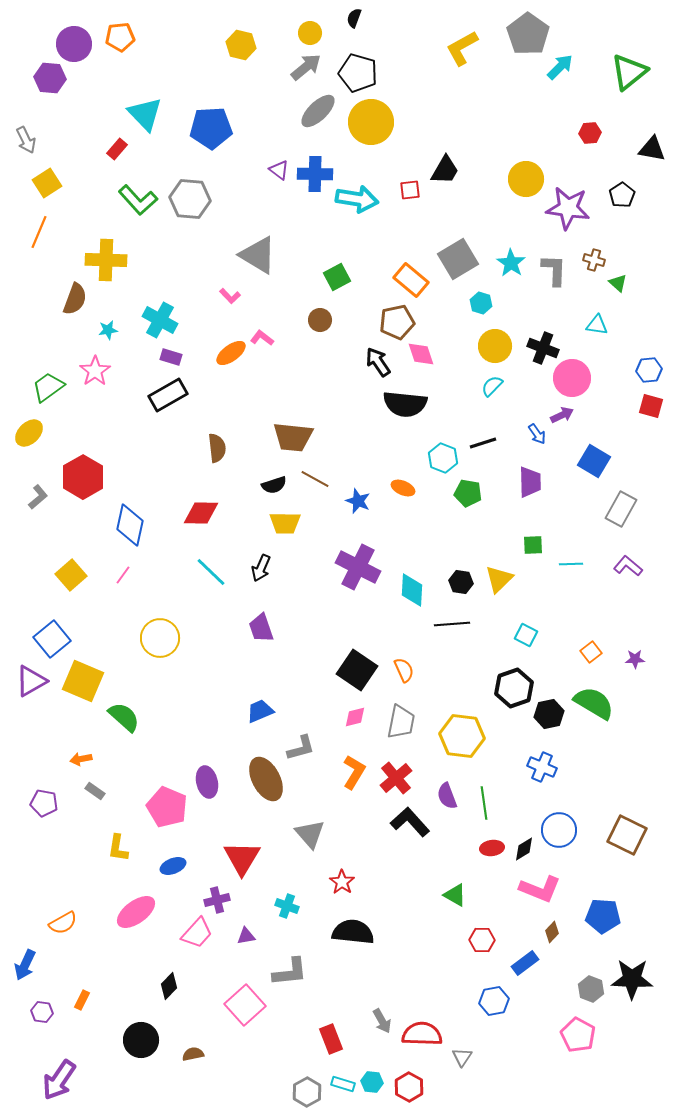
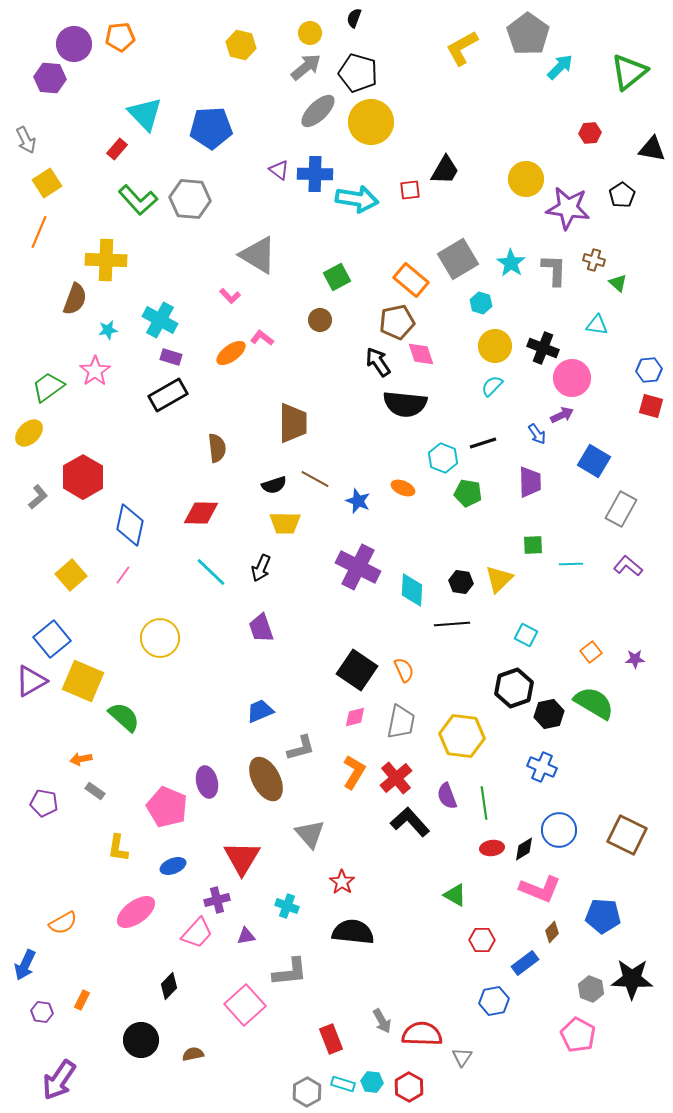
brown trapezoid at (293, 437): moved 14 px up; rotated 96 degrees counterclockwise
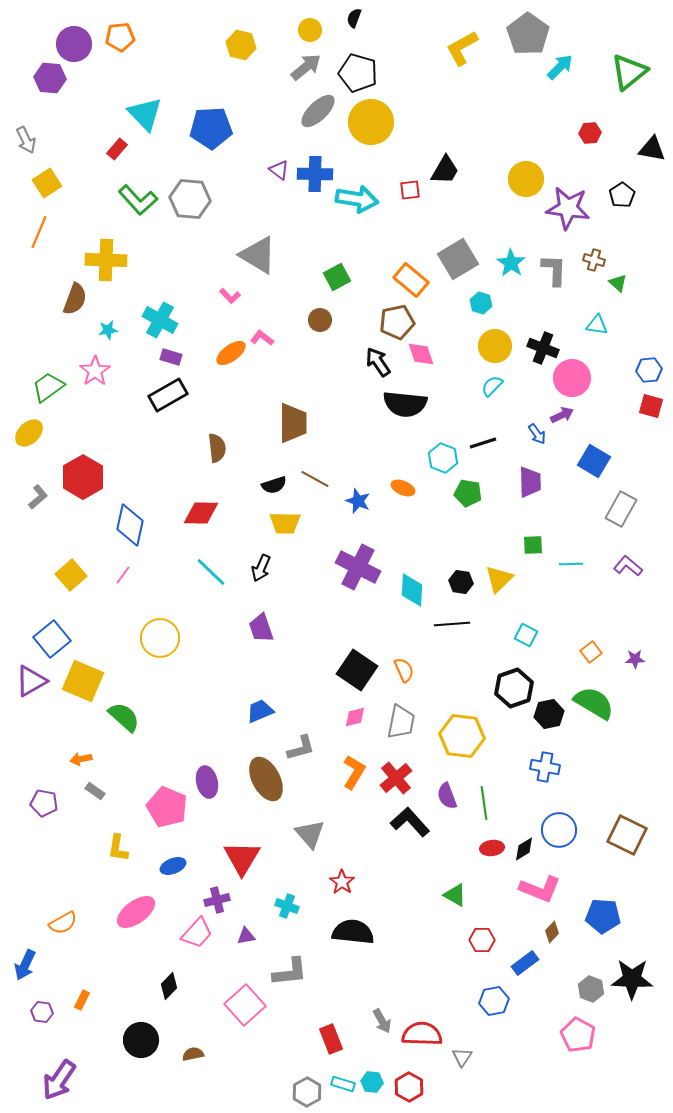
yellow circle at (310, 33): moved 3 px up
blue cross at (542, 767): moved 3 px right; rotated 12 degrees counterclockwise
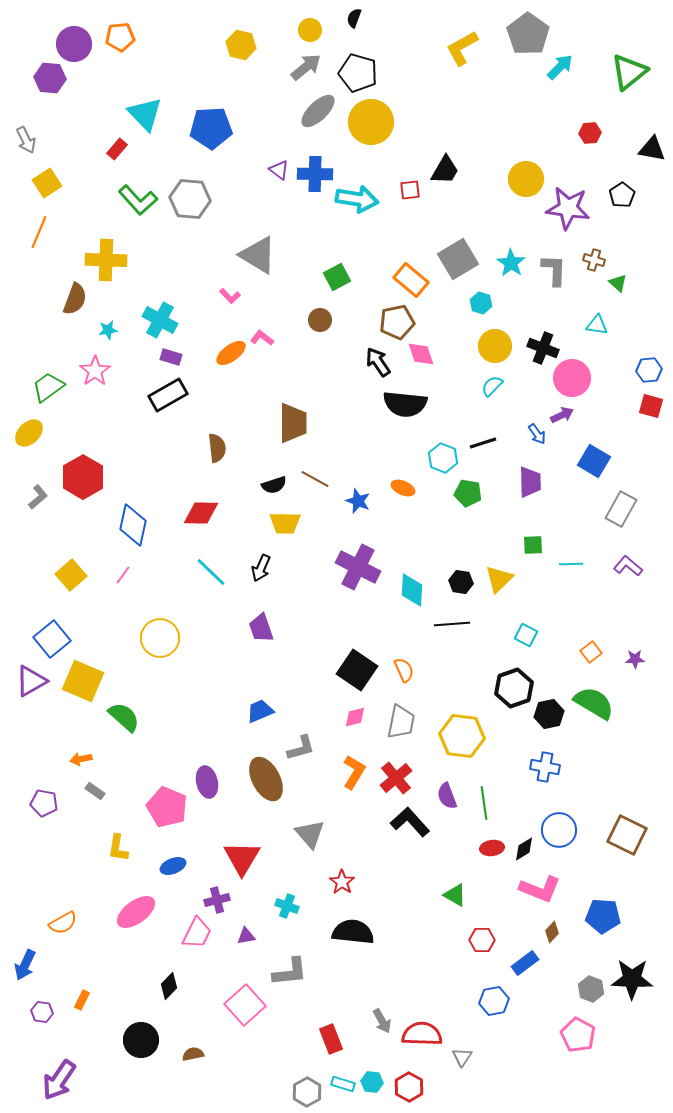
blue diamond at (130, 525): moved 3 px right
pink trapezoid at (197, 933): rotated 16 degrees counterclockwise
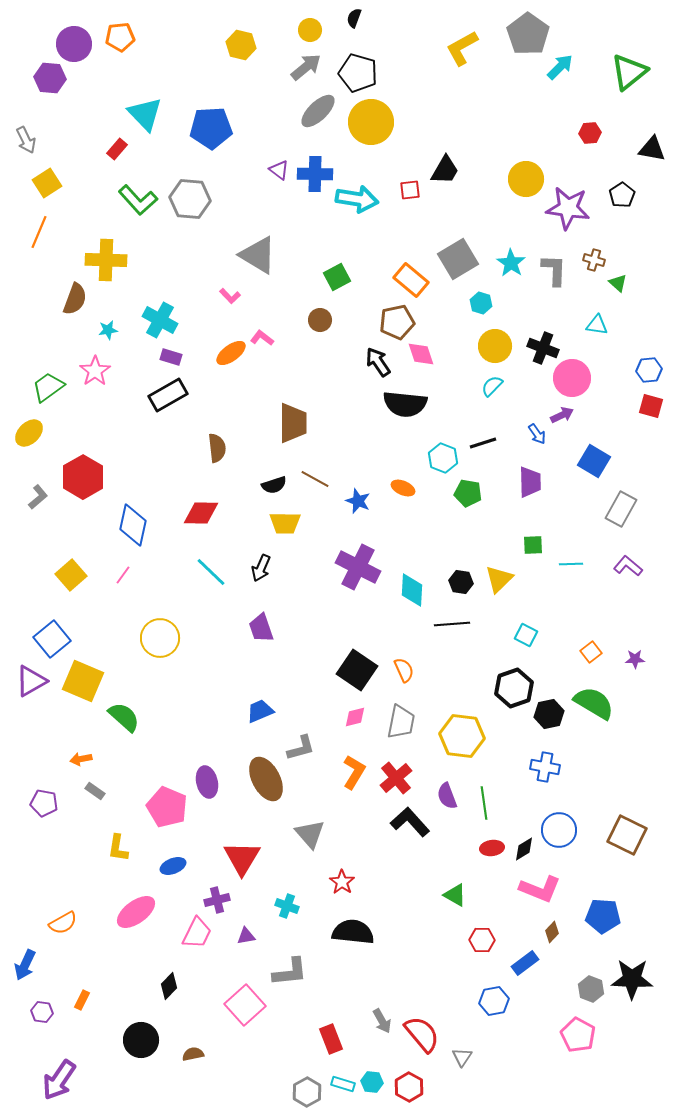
red semicircle at (422, 1034): rotated 48 degrees clockwise
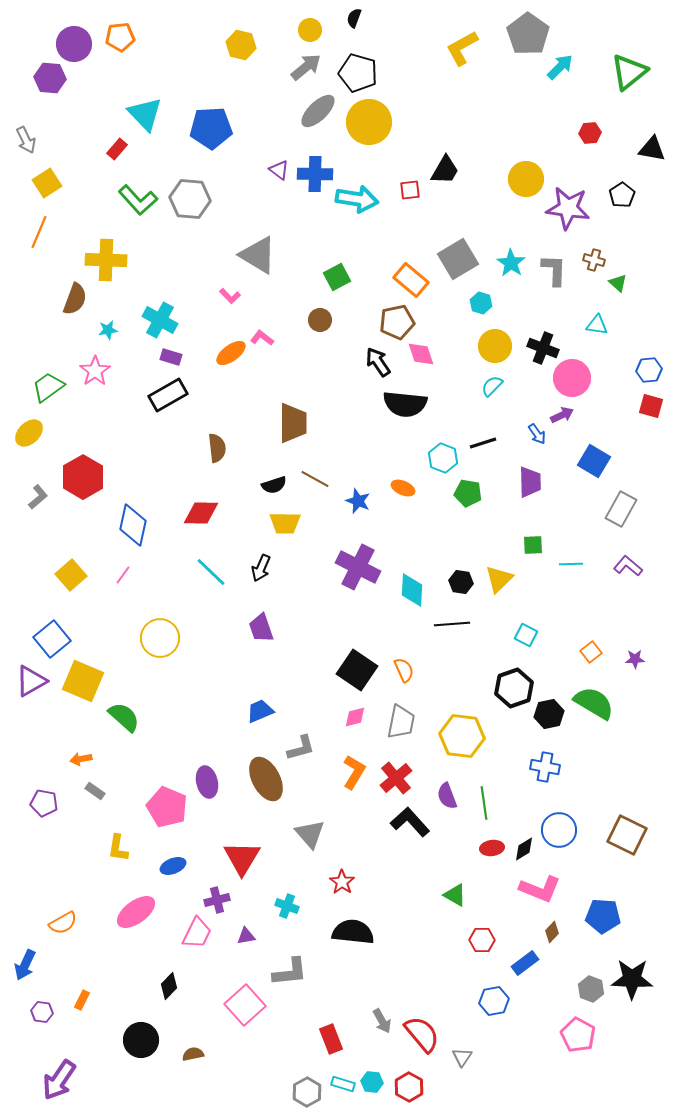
yellow circle at (371, 122): moved 2 px left
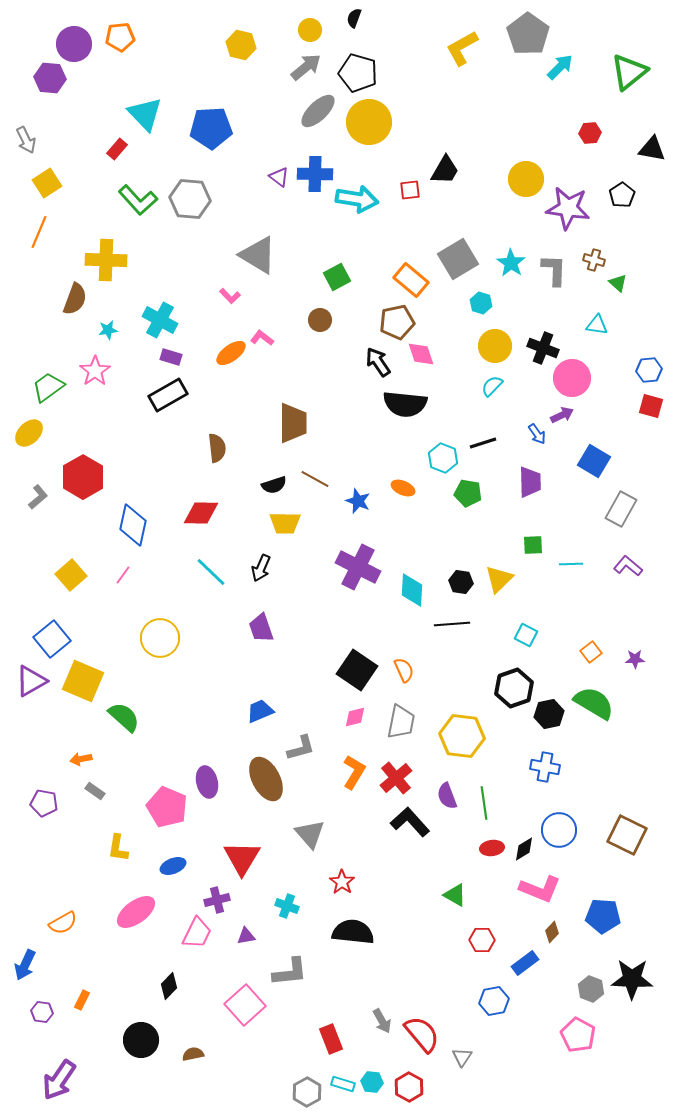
purple triangle at (279, 170): moved 7 px down
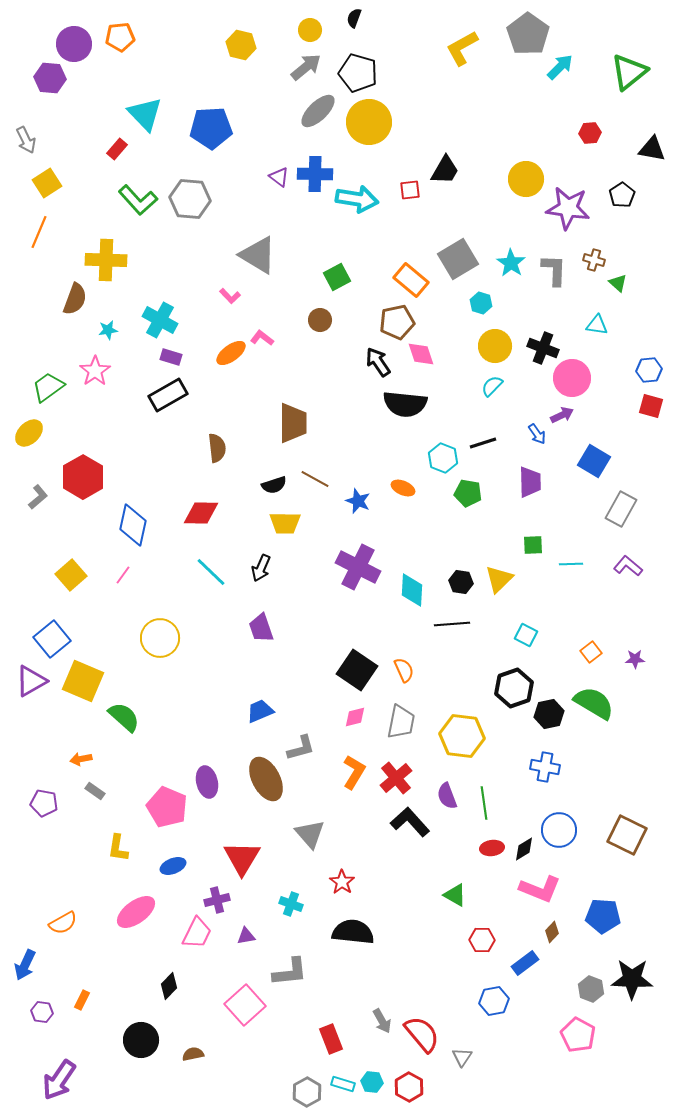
cyan cross at (287, 906): moved 4 px right, 2 px up
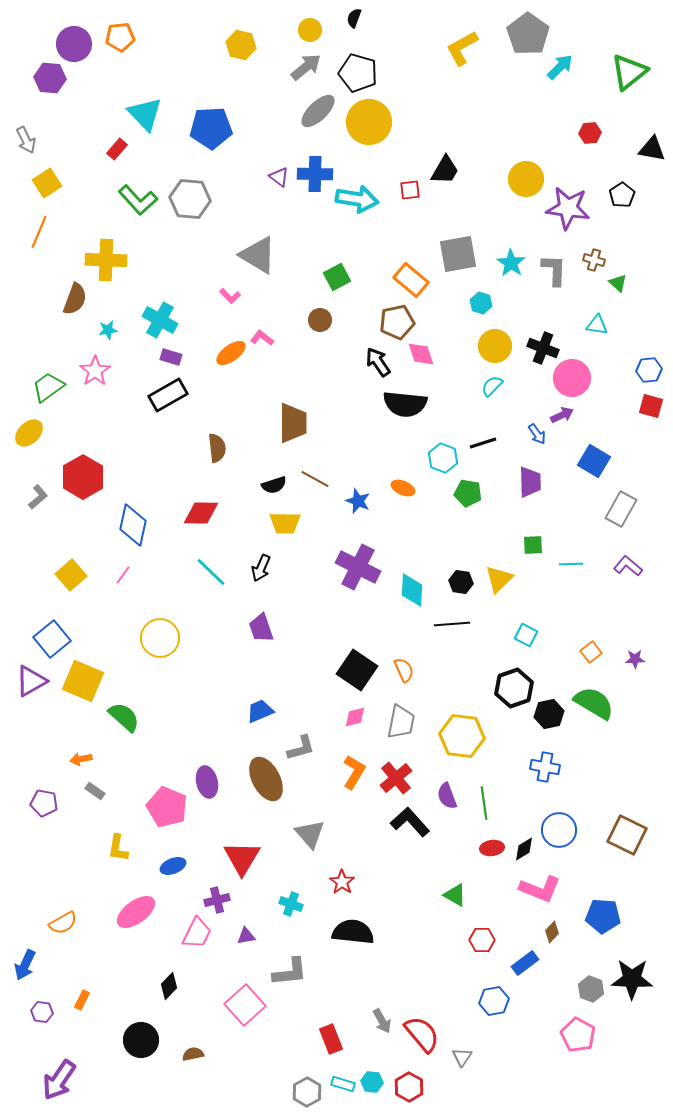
gray square at (458, 259): moved 5 px up; rotated 21 degrees clockwise
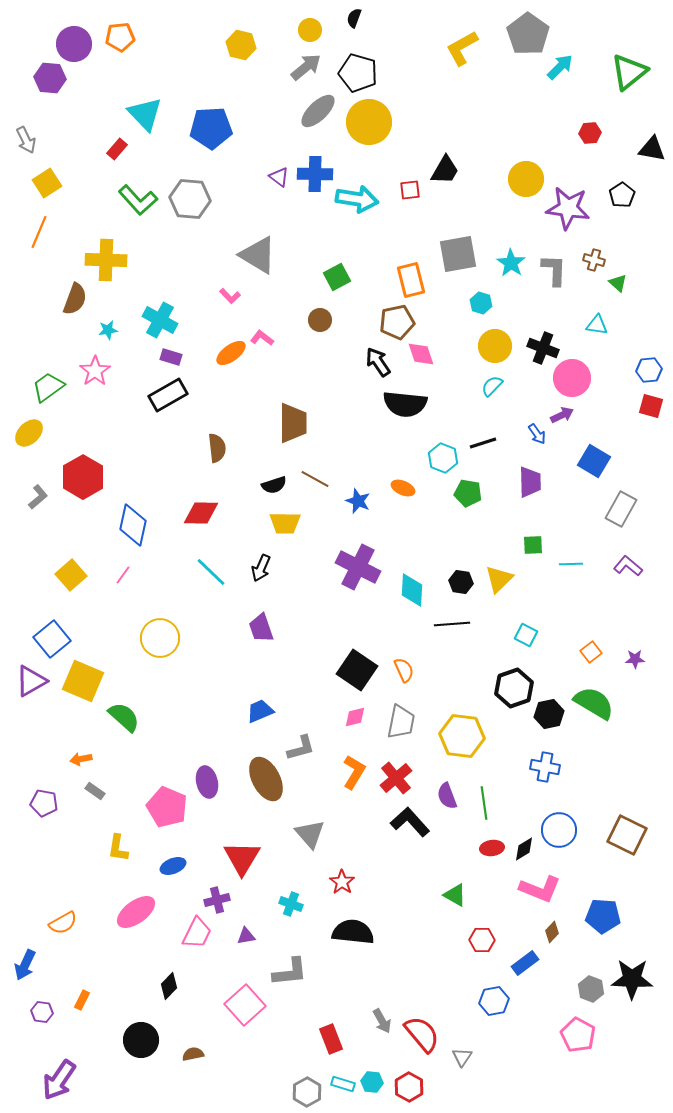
orange rectangle at (411, 280): rotated 36 degrees clockwise
